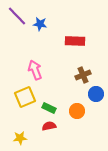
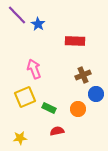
purple line: moved 1 px up
blue star: moved 2 px left; rotated 24 degrees clockwise
pink arrow: moved 1 px left, 1 px up
orange circle: moved 1 px right, 2 px up
red semicircle: moved 8 px right, 5 px down
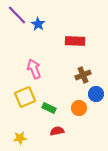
orange circle: moved 1 px right, 1 px up
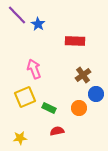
brown cross: rotated 14 degrees counterclockwise
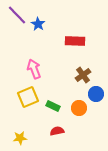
yellow square: moved 3 px right
green rectangle: moved 4 px right, 2 px up
